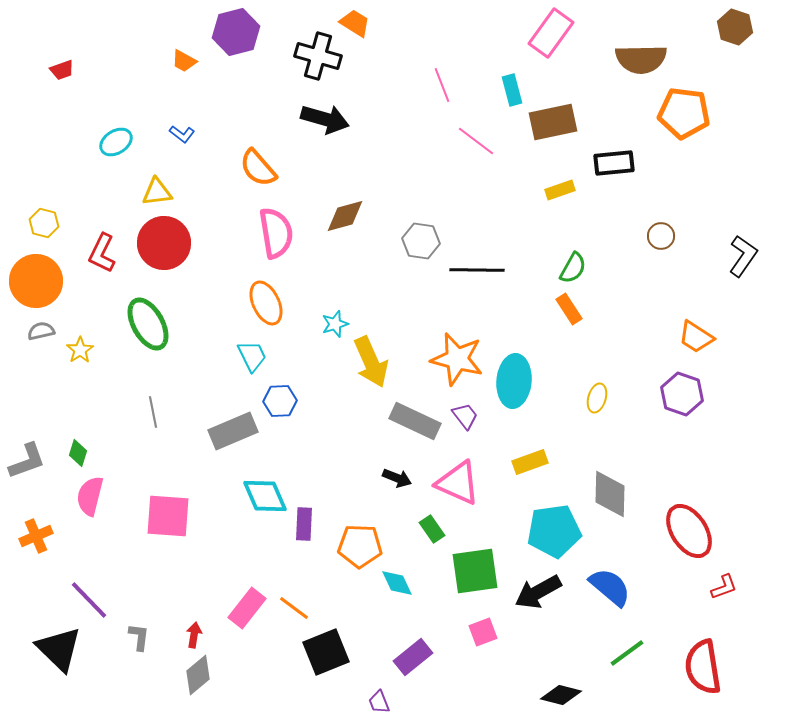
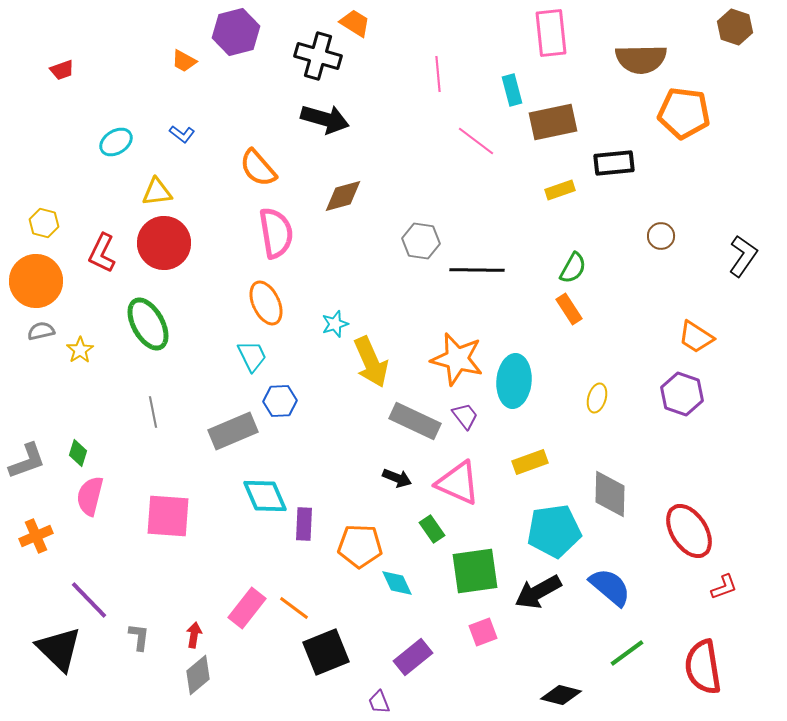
pink rectangle at (551, 33): rotated 42 degrees counterclockwise
pink line at (442, 85): moved 4 px left, 11 px up; rotated 16 degrees clockwise
brown diamond at (345, 216): moved 2 px left, 20 px up
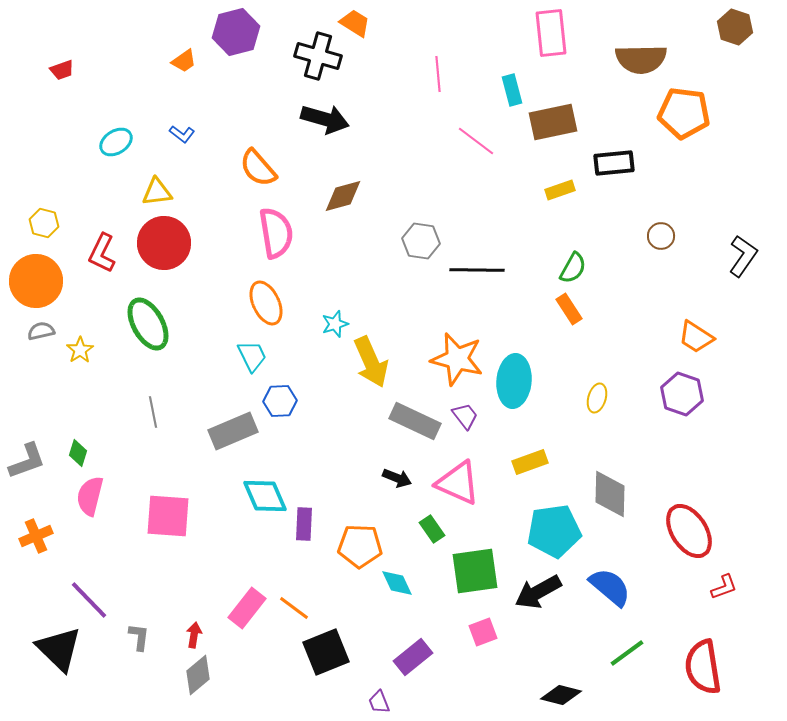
orange trapezoid at (184, 61): rotated 64 degrees counterclockwise
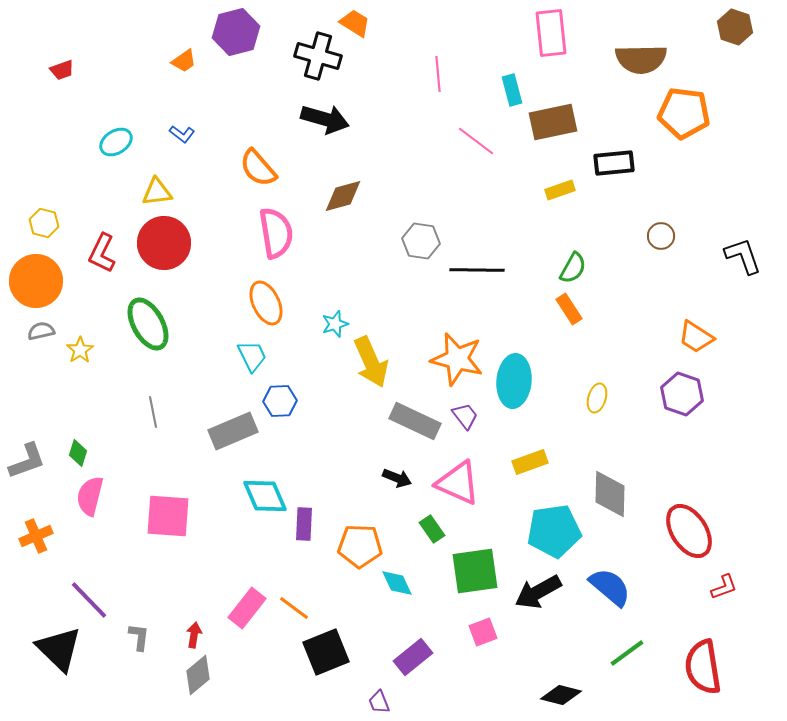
black L-shape at (743, 256): rotated 54 degrees counterclockwise
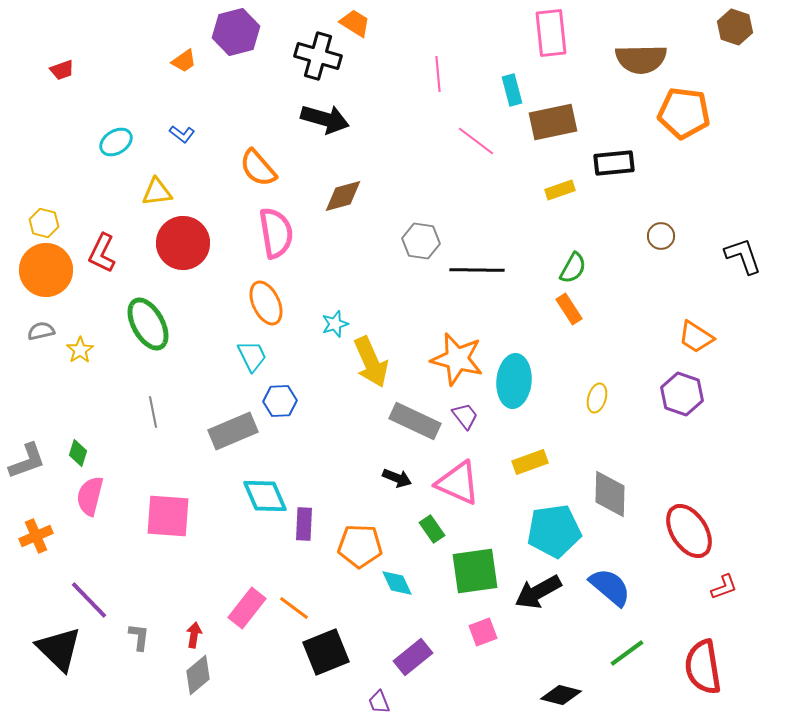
red circle at (164, 243): moved 19 px right
orange circle at (36, 281): moved 10 px right, 11 px up
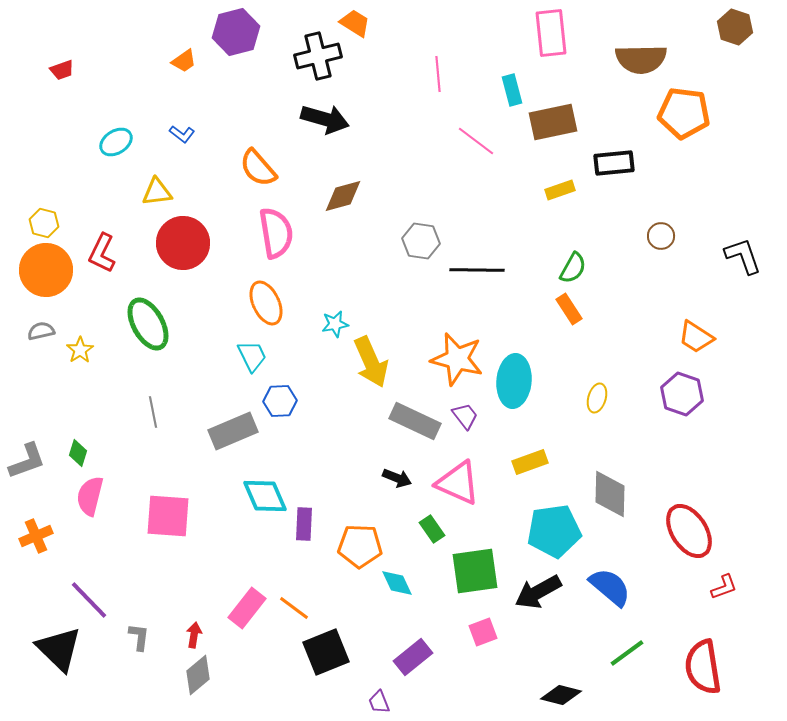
black cross at (318, 56): rotated 30 degrees counterclockwise
cyan star at (335, 324): rotated 8 degrees clockwise
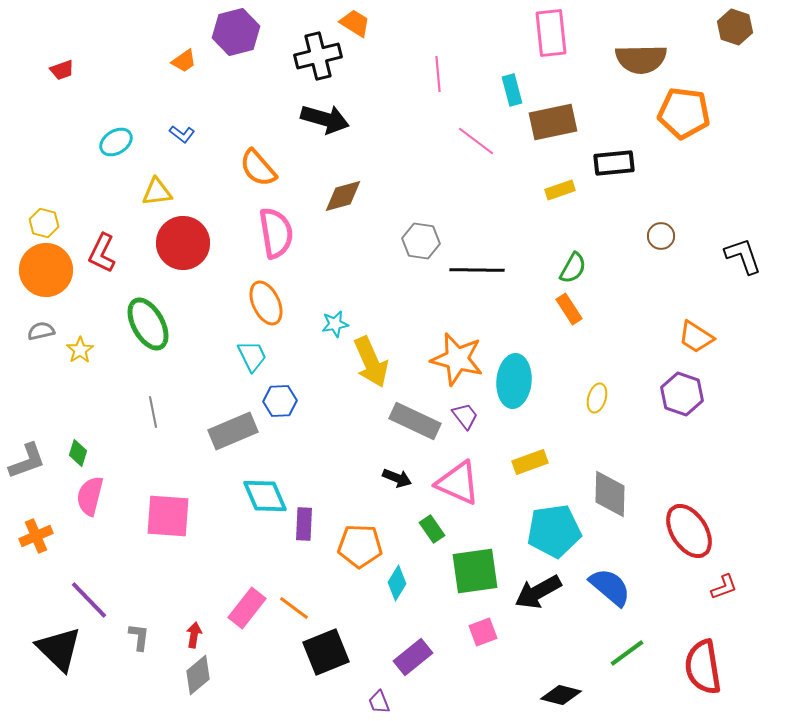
cyan diamond at (397, 583): rotated 56 degrees clockwise
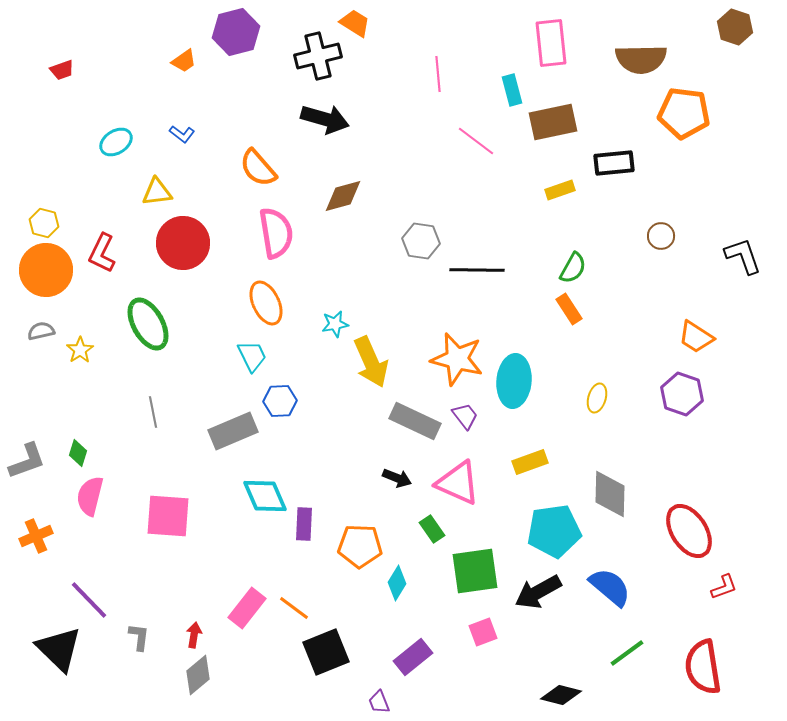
pink rectangle at (551, 33): moved 10 px down
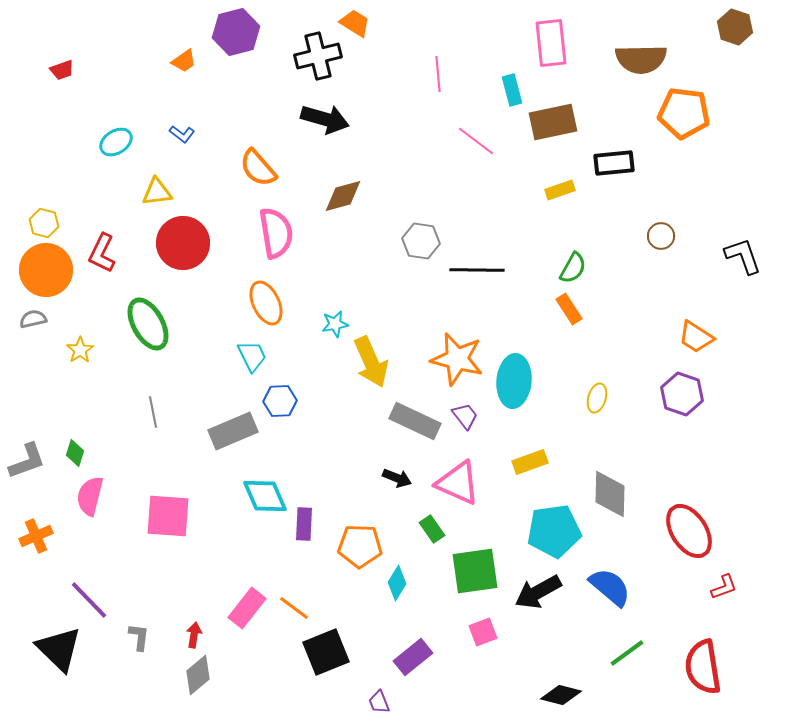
gray semicircle at (41, 331): moved 8 px left, 12 px up
green diamond at (78, 453): moved 3 px left
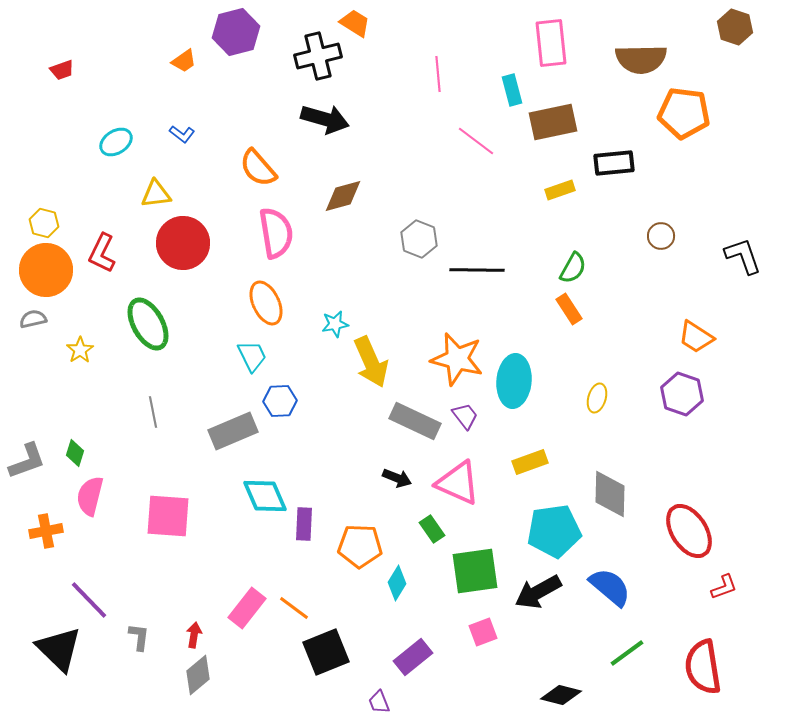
yellow triangle at (157, 192): moved 1 px left, 2 px down
gray hexagon at (421, 241): moved 2 px left, 2 px up; rotated 12 degrees clockwise
orange cross at (36, 536): moved 10 px right, 5 px up; rotated 12 degrees clockwise
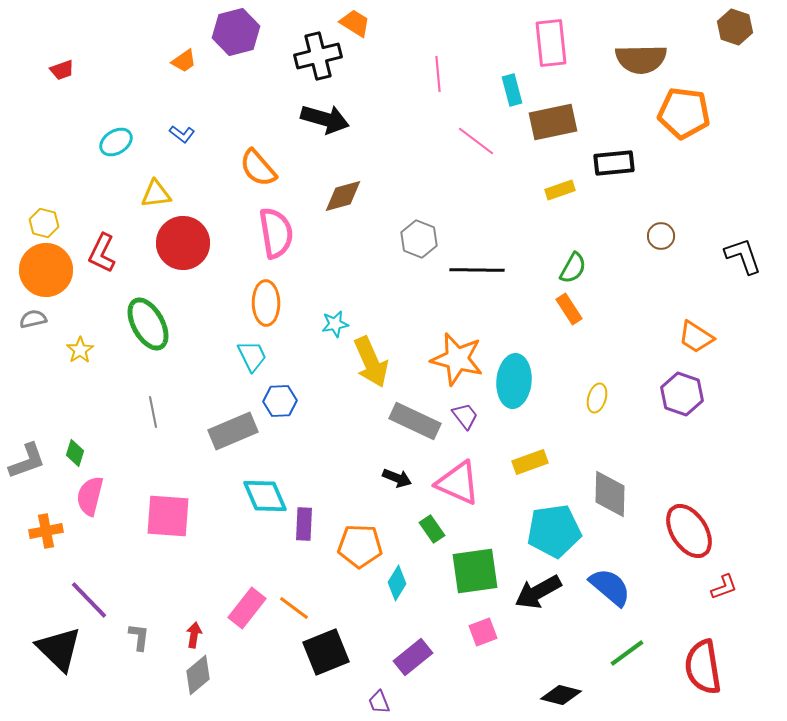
orange ellipse at (266, 303): rotated 24 degrees clockwise
